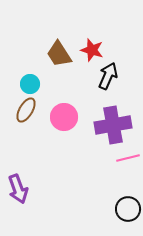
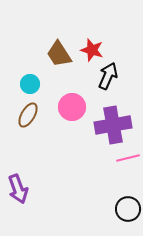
brown ellipse: moved 2 px right, 5 px down
pink circle: moved 8 px right, 10 px up
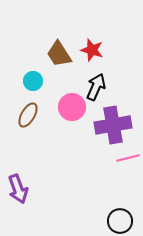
black arrow: moved 12 px left, 11 px down
cyan circle: moved 3 px right, 3 px up
black circle: moved 8 px left, 12 px down
